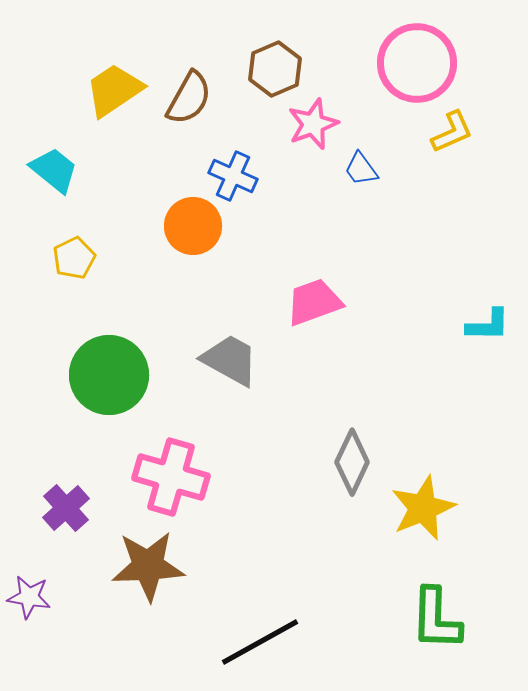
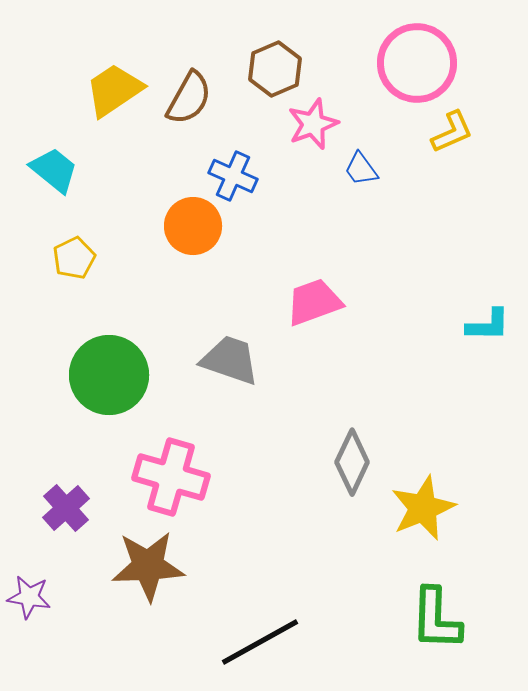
gray trapezoid: rotated 10 degrees counterclockwise
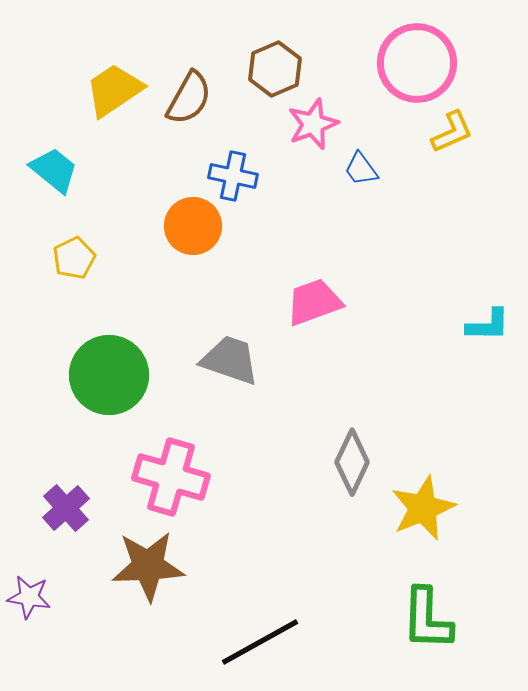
blue cross: rotated 12 degrees counterclockwise
green L-shape: moved 9 px left
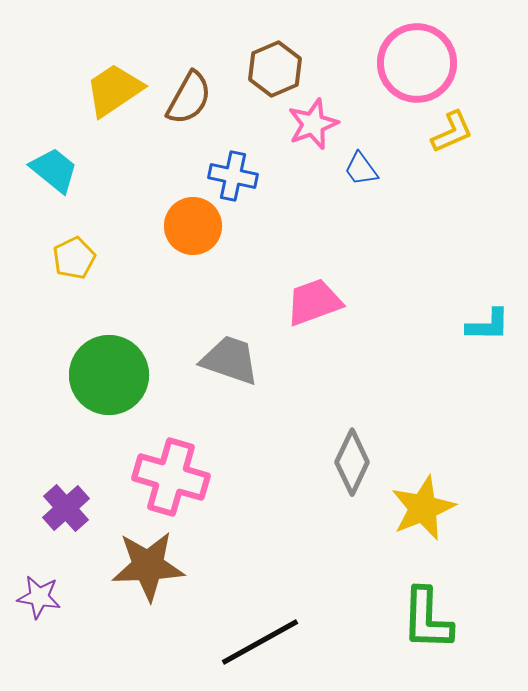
purple star: moved 10 px right
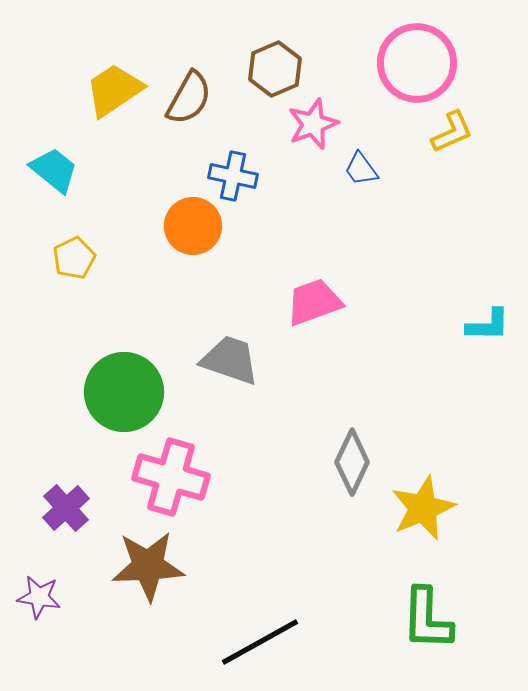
green circle: moved 15 px right, 17 px down
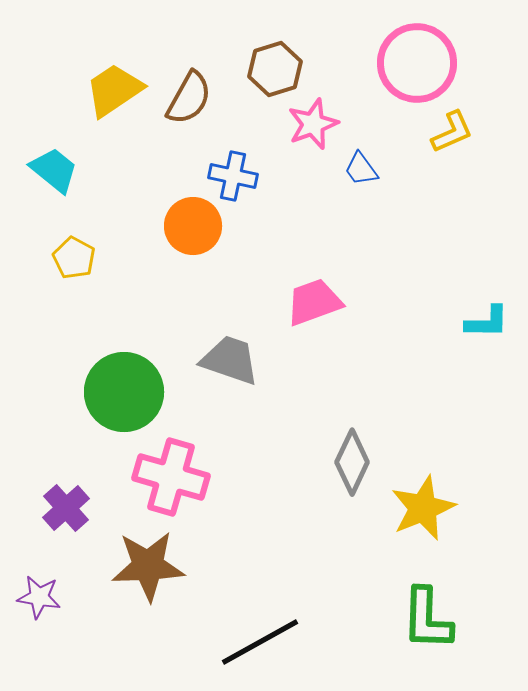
brown hexagon: rotated 6 degrees clockwise
yellow pentagon: rotated 18 degrees counterclockwise
cyan L-shape: moved 1 px left, 3 px up
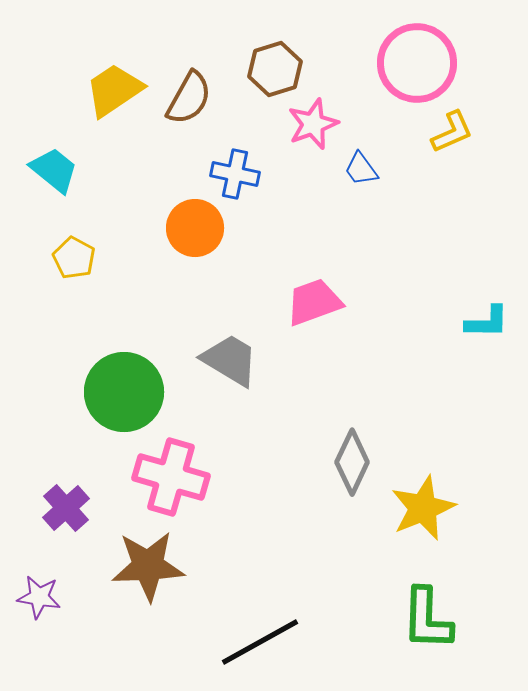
blue cross: moved 2 px right, 2 px up
orange circle: moved 2 px right, 2 px down
gray trapezoid: rotated 12 degrees clockwise
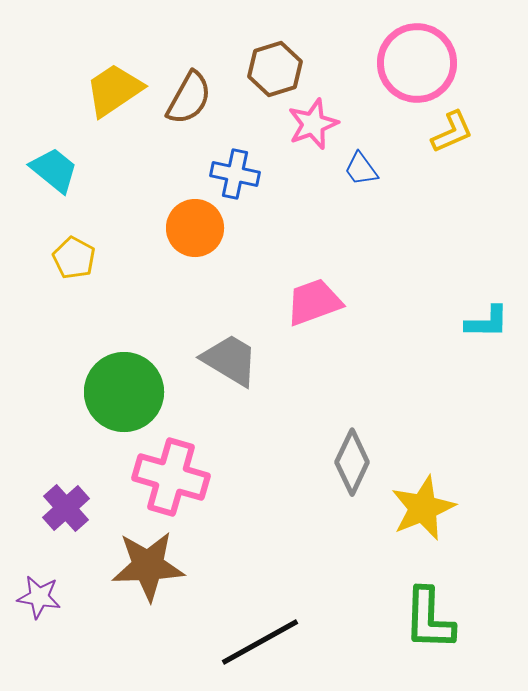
green L-shape: moved 2 px right
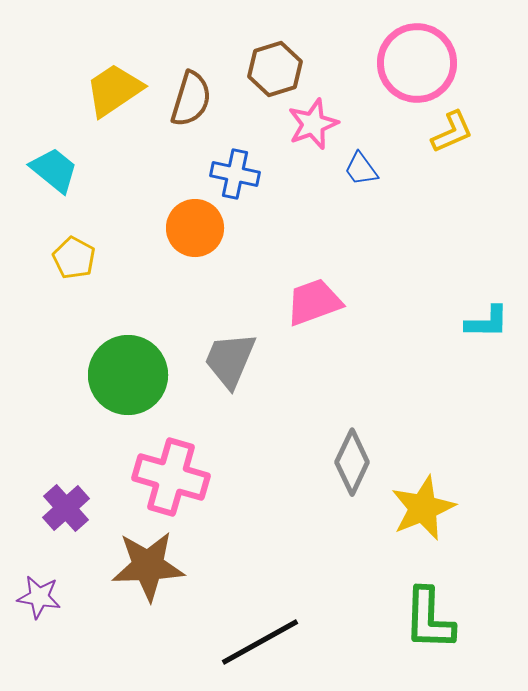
brown semicircle: moved 2 px right, 1 px down; rotated 12 degrees counterclockwise
gray trapezoid: rotated 98 degrees counterclockwise
green circle: moved 4 px right, 17 px up
